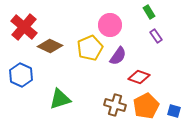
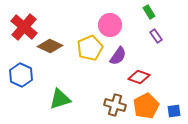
blue square: rotated 24 degrees counterclockwise
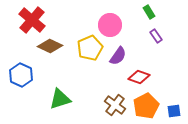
red cross: moved 8 px right, 7 px up
brown cross: rotated 20 degrees clockwise
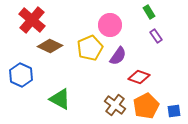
green triangle: rotated 45 degrees clockwise
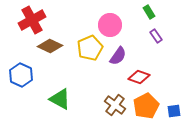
red cross: rotated 20 degrees clockwise
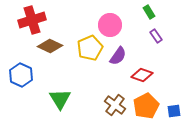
red cross: rotated 12 degrees clockwise
red diamond: moved 3 px right, 2 px up
green triangle: rotated 30 degrees clockwise
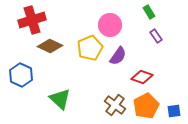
red diamond: moved 2 px down
green triangle: rotated 15 degrees counterclockwise
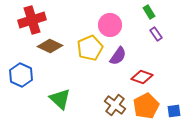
purple rectangle: moved 2 px up
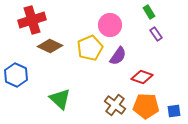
blue hexagon: moved 5 px left
orange pentagon: rotated 30 degrees clockwise
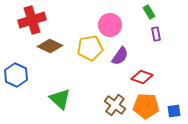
purple rectangle: rotated 24 degrees clockwise
yellow pentagon: rotated 15 degrees clockwise
purple semicircle: moved 2 px right
